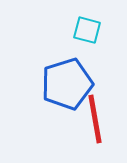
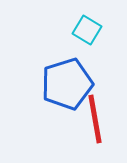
cyan square: rotated 16 degrees clockwise
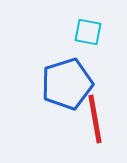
cyan square: moved 1 px right, 2 px down; rotated 20 degrees counterclockwise
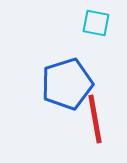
cyan square: moved 8 px right, 9 px up
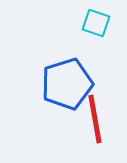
cyan square: rotated 8 degrees clockwise
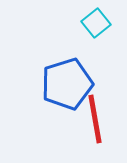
cyan square: rotated 32 degrees clockwise
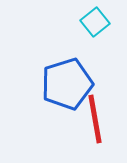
cyan square: moved 1 px left, 1 px up
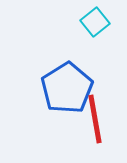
blue pentagon: moved 4 px down; rotated 15 degrees counterclockwise
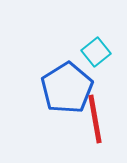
cyan square: moved 1 px right, 30 px down
